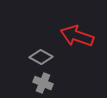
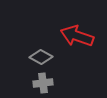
gray cross: rotated 30 degrees counterclockwise
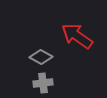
red arrow: rotated 16 degrees clockwise
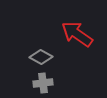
red arrow: moved 2 px up
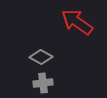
red arrow: moved 12 px up
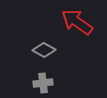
gray diamond: moved 3 px right, 7 px up
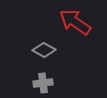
red arrow: moved 2 px left
